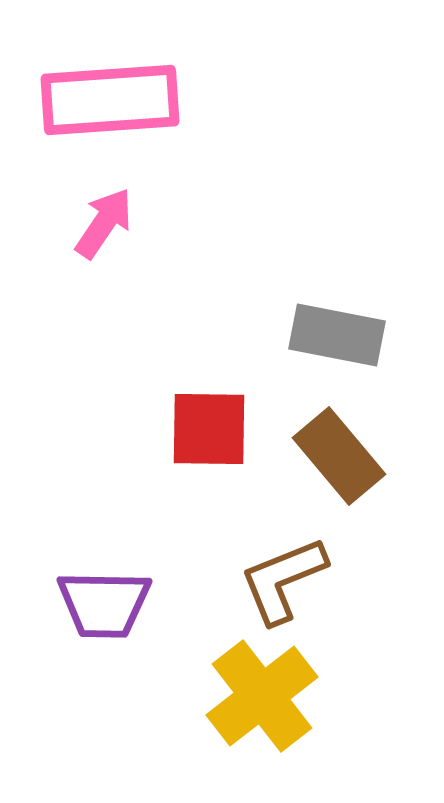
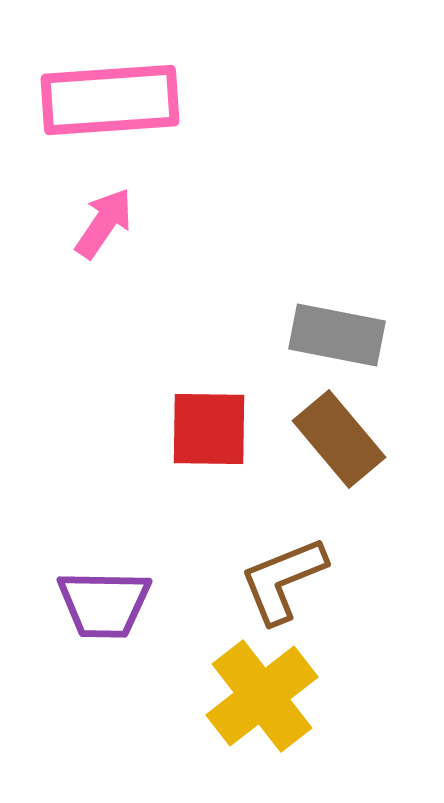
brown rectangle: moved 17 px up
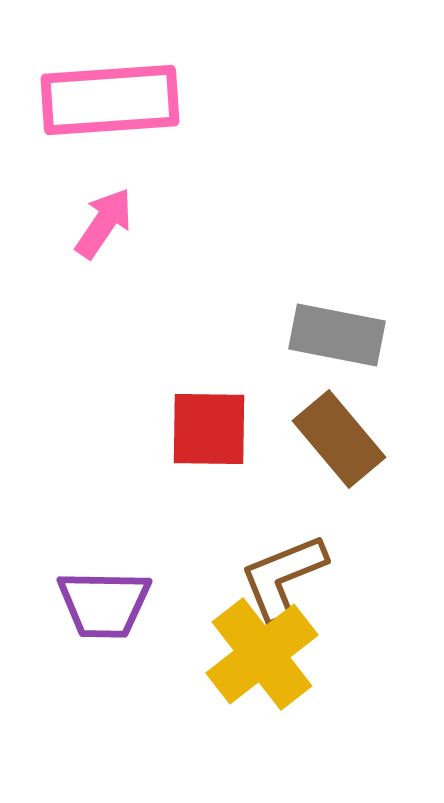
brown L-shape: moved 3 px up
yellow cross: moved 42 px up
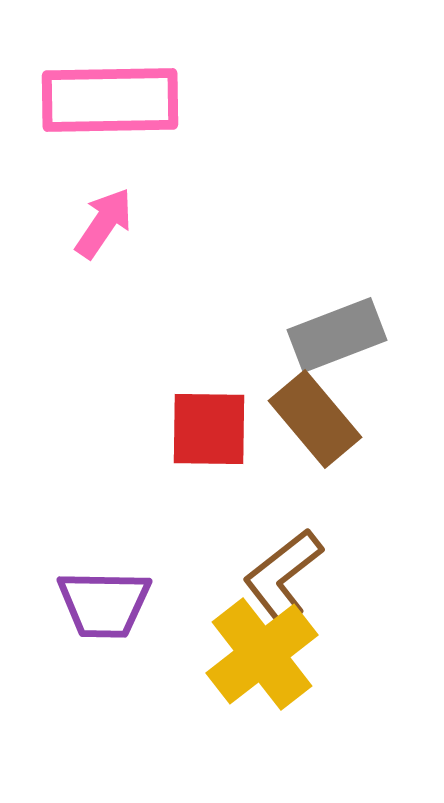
pink rectangle: rotated 3 degrees clockwise
gray rectangle: rotated 32 degrees counterclockwise
brown rectangle: moved 24 px left, 20 px up
brown L-shape: rotated 16 degrees counterclockwise
